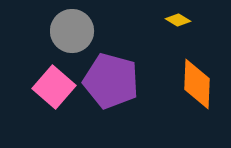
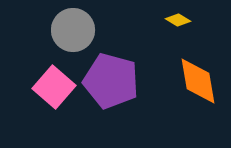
gray circle: moved 1 px right, 1 px up
orange diamond: moved 1 px right, 3 px up; rotated 12 degrees counterclockwise
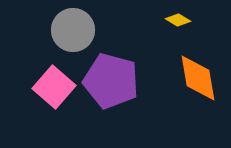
orange diamond: moved 3 px up
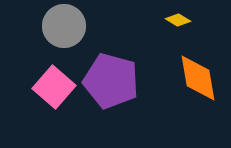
gray circle: moved 9 px left, 4 px up
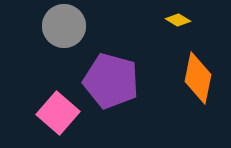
orange diamond: rotated 21 degrees clockwise
pink square: moved 4 px right, 26 px down
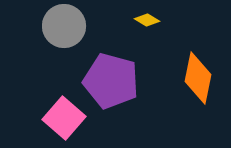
yellow diamond: moved 31 px left
pink square: moved 6 px right, 5 px down
